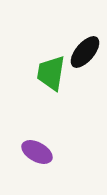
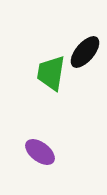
purple ellipse: moved 3 px right; rotated 8 degrees clockwise
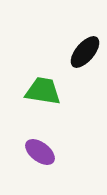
green trapezoid: moved 8 px left, 18 px down; rotated 90 degrees clockwise
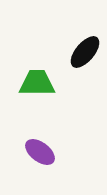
green trapezoid: moved 6 px left, 8 px up; rotated 9 degrees counterclockwise
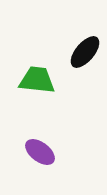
green trapezoid: moved 3 px up; rotated 6 degrees clockwise
